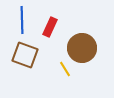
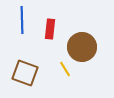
red rectangle: moved 2 px down; rotated 18 degrees counterclockwise
brown circle: moved 1 px up
brown square: moved 18 px down
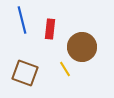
blue line: rotated 12 degrees counterclockwise
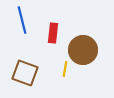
red rectangle: moved 3 px right, 4 px down
brown circle: moved 1 px right, 3 px down
yellow line: rotated 42 degrees clockwise
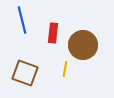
brown circle: moved 5 px up
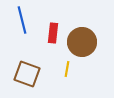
brown circle: moved 1 px left, 3 px up
yellow line: moved 2 px right
brown square: moved 2 px right, 1 px down
